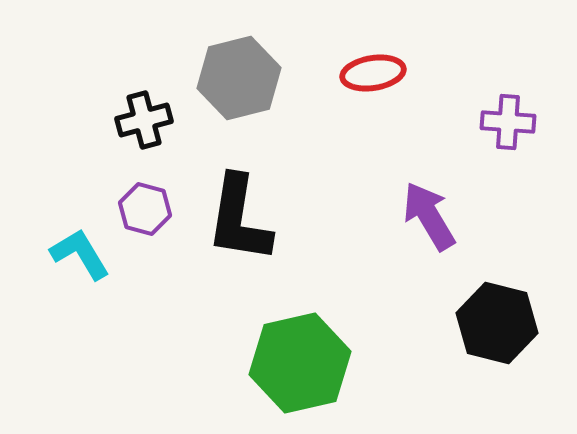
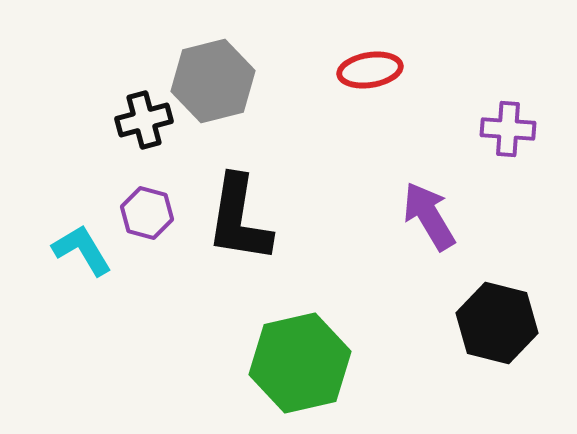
red ellipse: moved 3 px left, 3 px up
gray hexagon: moved 26 px left, 3 px down
purple cross: moved 7 px down
purple hexagon: moved 2 px right, 4 px down
cyan L-shape: moved 2 px right, 4 px up
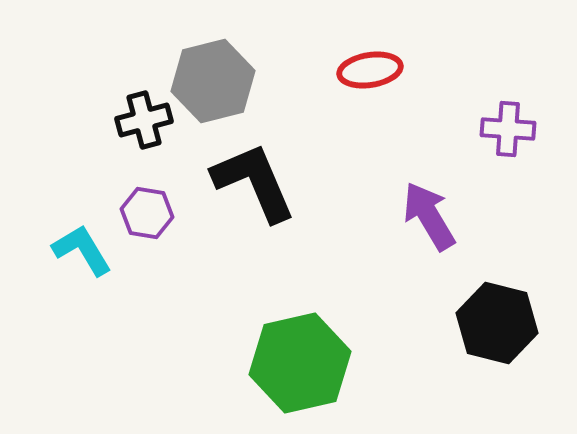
purple hexagon: rotated 6 degrees counterclockwise
black L-shape: moved 15 px right, 37 px up; rotated 148 degrees clockwise
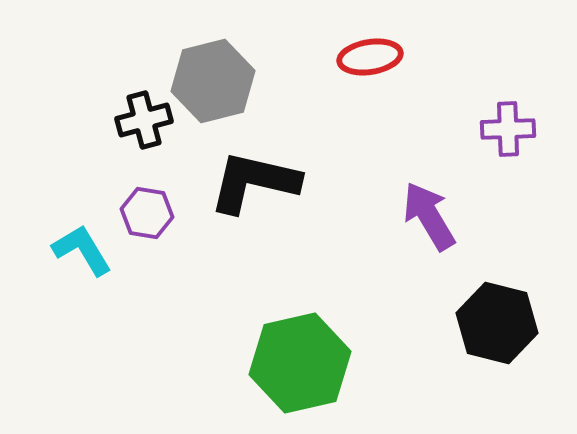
red ellipse: moved 13 px up
purple cross: rotated 6 degrees counterclockwise
black L-shape: rotated 54 degrees counterclockwise
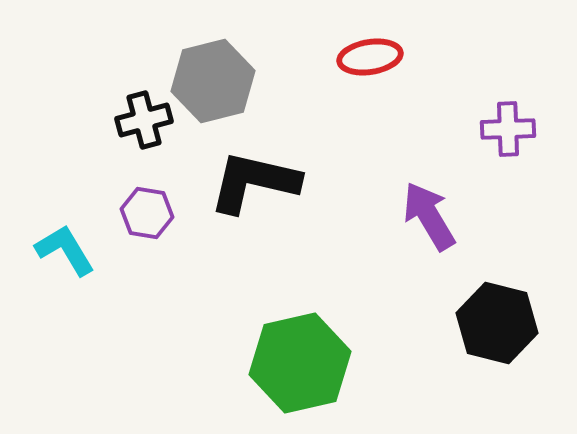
cyan L-shape: moved 17 px left
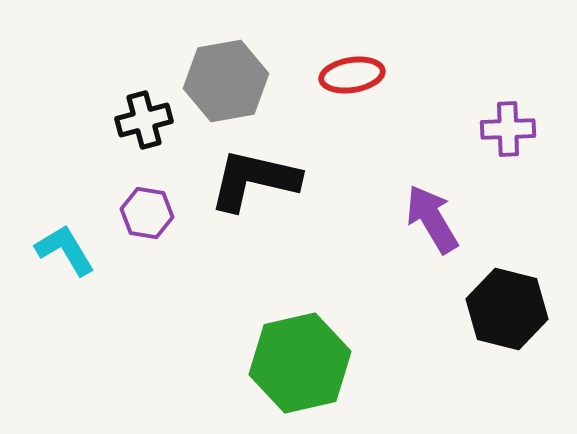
red ellipse: moved 18 px left, 18 px down
gray hexagon: moved 13 px right; rotated 4 degrees clockwise
black L-shape: moved 2 px up
purple arrow: moved 3 px right, 3 px down
black hexagon: moved 10 px right, 14 px up
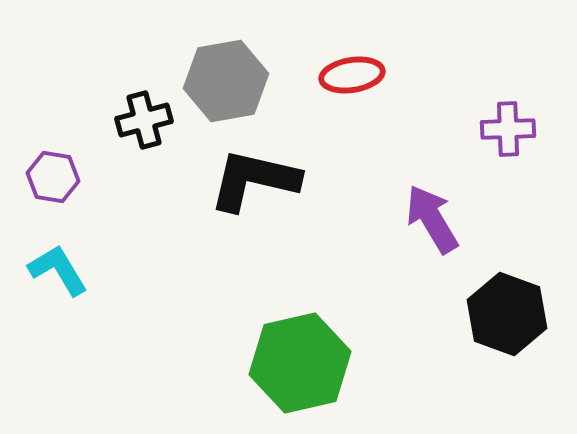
purple hexagon: moved 94 px left, 36 px up
cyan L-shape: moved 7 px left, 20 px down
black hexagon: moved 5 px down; rotated 6 degrees clockwise
